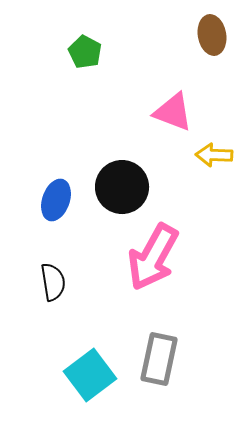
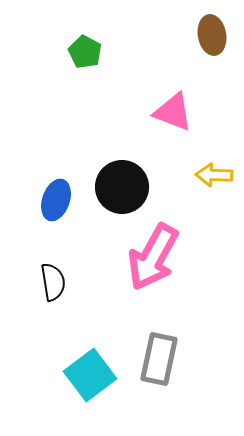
yellow arrow: moved 20 px down
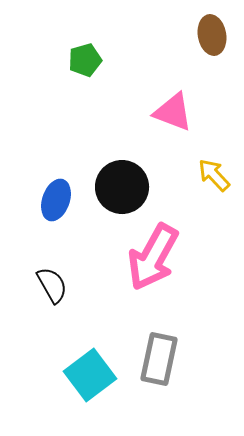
green pentagon: moved 8 px down; rotated 28 degrees clockwise
yellow arrow: rotated 45 degrees clockwise
black semicircle: moved 1 px left, 3 px down; rotated 21 degrees counterclockwise
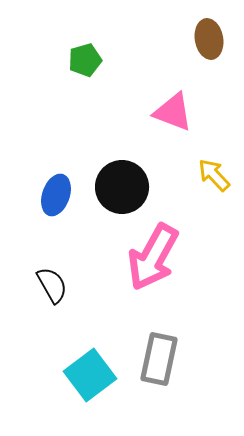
brown ellipse: moved 3 px left, 4 px down
blue ellipse: moved 5 px up
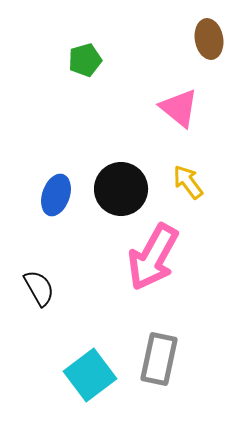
pink triangle: moved 6 px right, 4 px up; rotated 18 degrees clockwise
yellow arrow: moved 26 px left, 7 px down; rotated 6 degrees clockwise
black circle: moved 1 px left, 2 px down
black semicircle: moved 13 px left, 3 px down
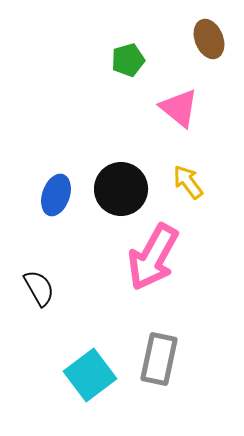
brown ellipse: rotated 12 degrees counterclockwise
green pentagon: moved 43 px right
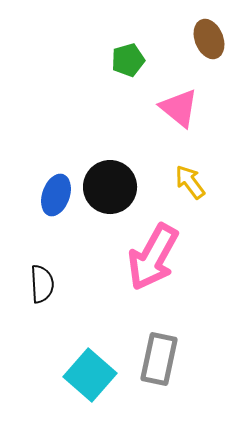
yellow arrow: moved 2 px right
black circle: moved 11 px left, 2 px up
black semicircle: moved 3 px right, 4 px up; rotated 27 degrees clockwise
cyan square: rotated 12 degrees counterclockwise
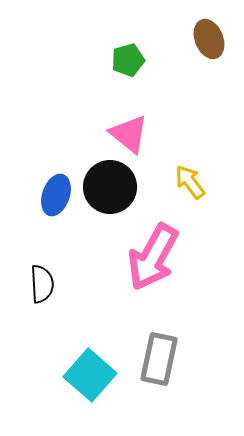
pink triangle: moved 50 px left, 26 px down
